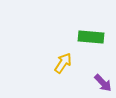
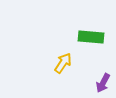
purple arrow: rotated 72 degrees clockwise
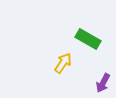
green rectangle: moved 3 px left, 2 px down; rotated 25 degrees clockwise
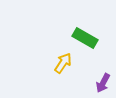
green rectangle: moved 3 px left, 1 px up
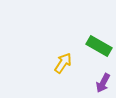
green rectangle: moved 14 px right, 8 px down
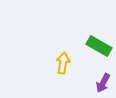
yellow arrow: rotated 25 degrees counterclockwise
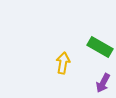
green rectangle: moved 1 px right, 1 px down
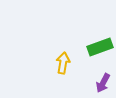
green rectangle: rotated 50 degrees counterclockwise
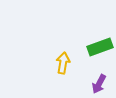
purple arrow: moved 4 px left, 1 px down
